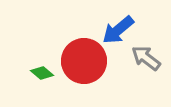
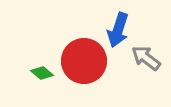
blue arrow: rotated 32 degrees counterclockwise
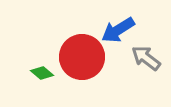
blue arrow: rotated 40 degrees clockwise
red circle: moved 2 px left, 4 px up
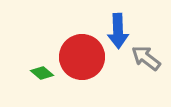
blue arrow: moved 1 px down; rotated 60 degrees counterclockwise
